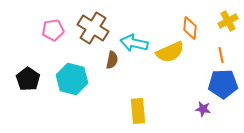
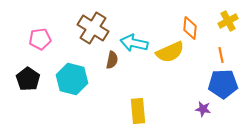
pink pentagon: moved 13 px left, 9 px down
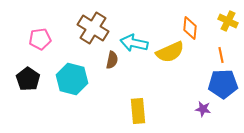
yellow cross: rotated 36 degrees counterclockwise
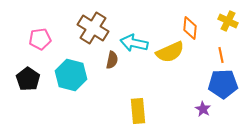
cyan hexagon: moved 1 px left, 4 px up
purple star: rotated 21 degrees clockwise
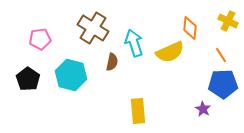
cyan arrow: rotated 60 degrees clockwise
orange line: rotated 21 degrees counterclockwise
brown semicircle: moved 2 px down
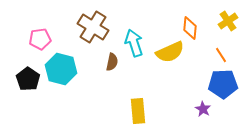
yellow cross: rotated 30 degrees clockwise
brown cross: moved 1 px up
cyan hexagon: moved 10 px left, 6 px up
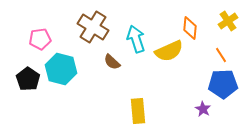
cyan arrow: moved 2 px right, 4 px up
yellow semicircle: moved 1 px left, 1 px up
brown semicircle: rotated 120 degrees clockwise
